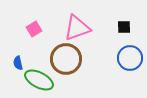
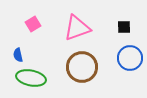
pink square: moved 1 px left, 5 px up
brown circle: moved 16 px right, 8 px down
blue semicircle: moved 8 px up
green ellipse: moved 8 px left, 2 px up; rotated 16 degrees counterclockwise
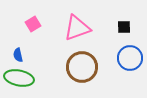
green ellipse: moved 12 px left
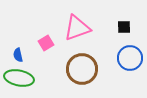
pink square: moved 13 px right, 19 px down
brown circle: moved 2 px down
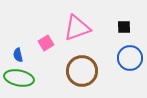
brown circle: moved 2 px down
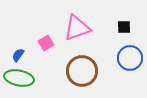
blue semicircle: rotated 48 degrees clockwise
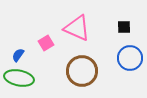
pink triangle: rotated 44 degrees clockwise
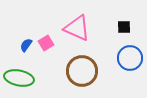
blue semicircle: moved 8 px right, 10 px up
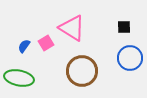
pink triangle: moved 5 px left; rotated 8 degrees clockwise
blue semicircle: moved 2 px left, 1 px down
